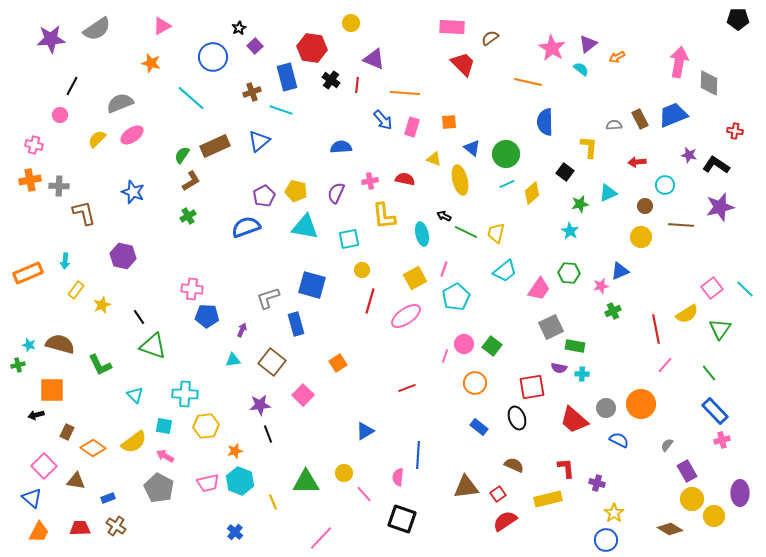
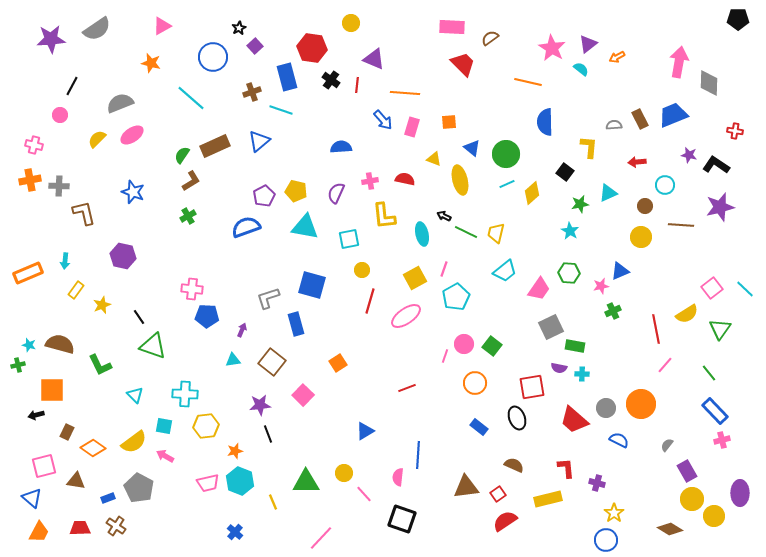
pink square at (44, 466): rotated 30 degrees clockwise
gray pentagon at (159, 488): moved 20 px left
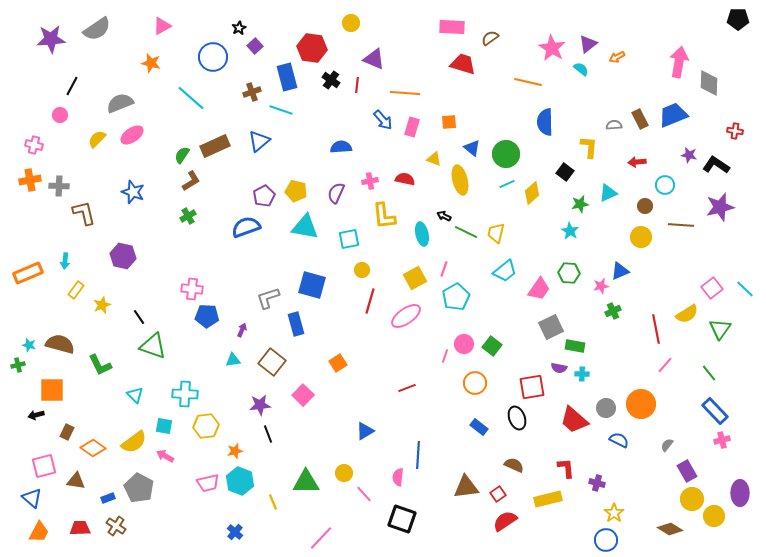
red trapezoid at (463, 64): rotated 28 degrees counterclockwise
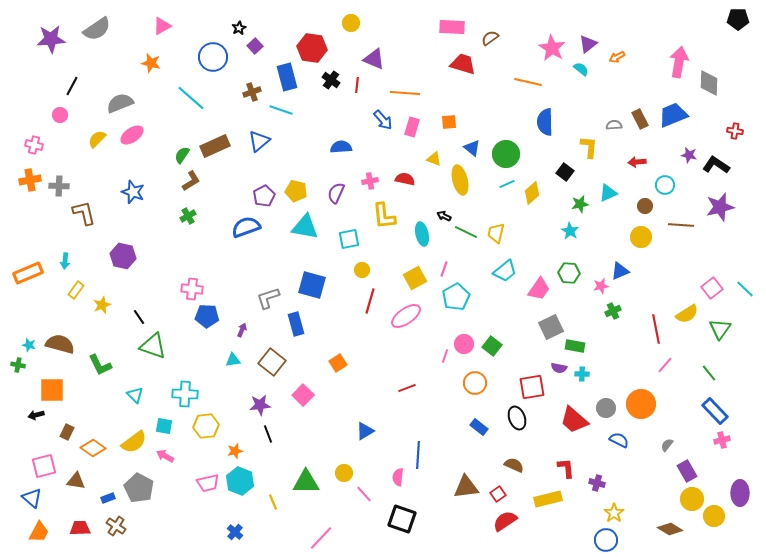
green cross at (18, 365): rotated 24 degrees clockwise
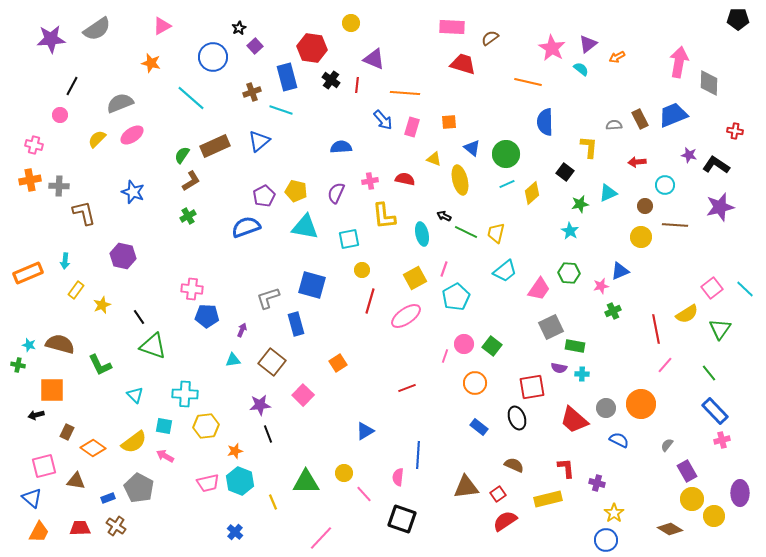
brown line at (681, 225): moved 6 px left
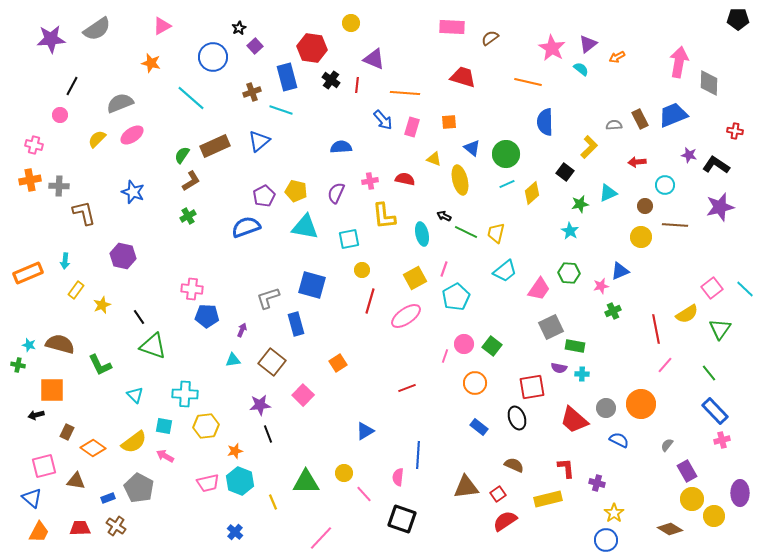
red trapezoid at (463, 64): moved 13 px down
yellow L-shape at (589, 147): rotated 40 degrees clockwise
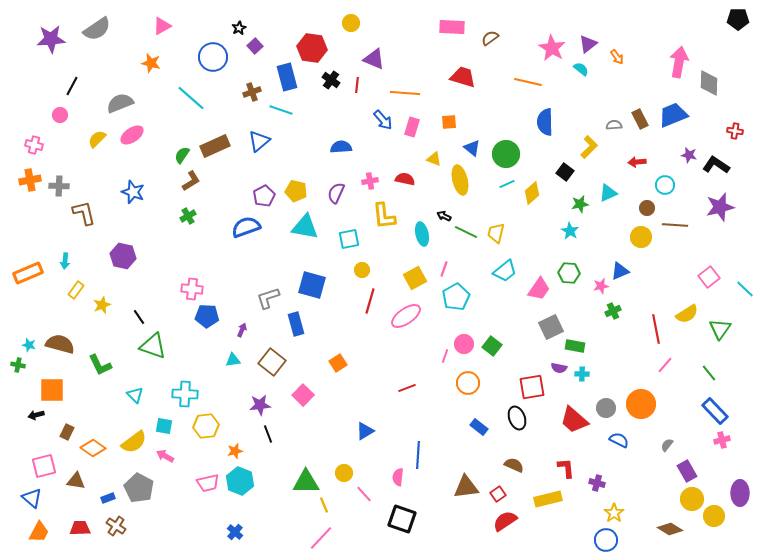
orange arrow at (617, 57): rotated 98 degrees counterclockwise
brown circle at (645, 206): moved 2 px right, 2 px down
pink square at (712, 288): moved 3 px left, 11 px up
orange circle at (475, 383): moved 7 px left
yellow line at (273, 502): moved 51 px right, 3 px down
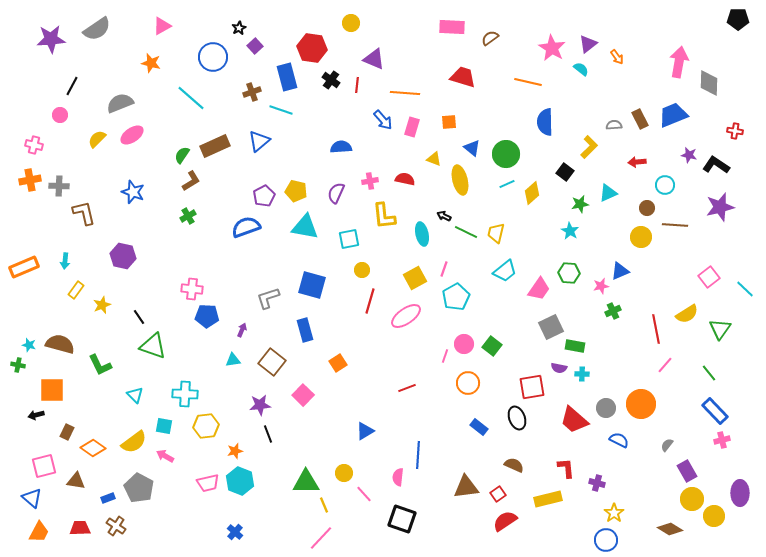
orange rectangle at (28, 273): moved 4 px left, 6 px up
blue rectangle at (296, 324): moved 9 px right, 6 px down
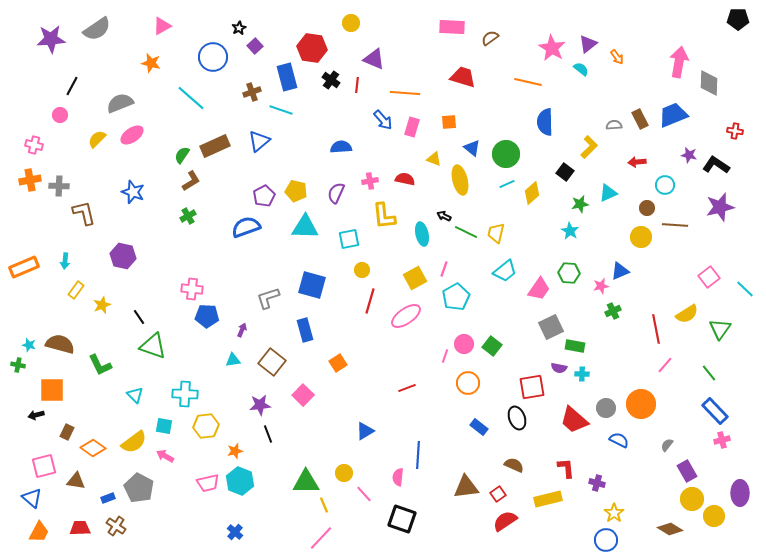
cyan triangle at (305, 227): rotated 8 degrees counterclockwise
